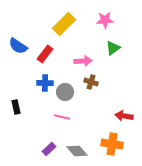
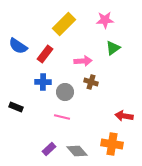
blue cross: moved 2 px left, 1 px up
black rectangle: rotated 56 degrees counterclockwise
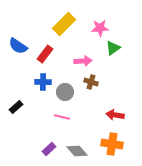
pink star: moved 5 px left, 8 px down
black rectangle: rotated 64 degrees counterclockwise
red arrow: moved 9 px left, 1 px up
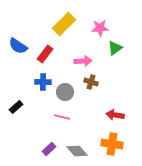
green triangle: moved 2 px right
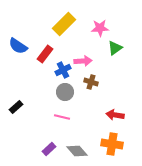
blue cross: moved 20 px right, 12 px up; rotated 28 degrees counterclockwise
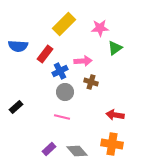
blue semicircle: rotated 30 degrees counterclockwise
blue cross: moved 3 px left, 1 px down
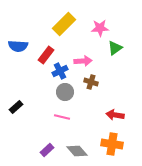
red rectangle: moved 1 px right, 1 px down
purple rectangle: moved 2 px left, 1 px down
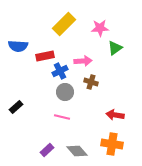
red rectangle: moved 1 px left, 1 px down; rotated 42 degrees clockwise
